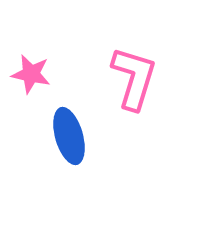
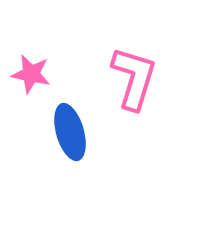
blue ellipse: moved 1 px right, 4 px up
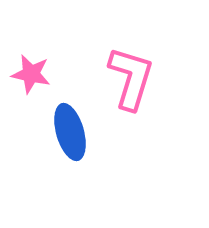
pink L-shape: moved 3 px left
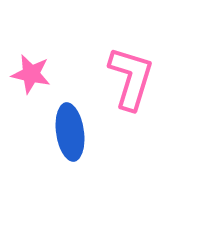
blue ellipse: rotated 8 degrees clockwise
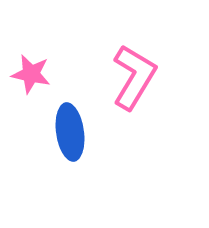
pink L-shape: moved 3 px right, 1 px up; rotated 14 degrees clockwise
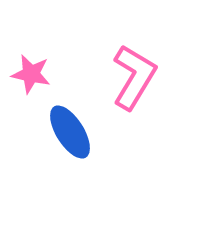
blue ellipse: rotated 24 degrees counterclockwise
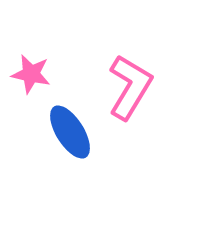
pink L-shape: moved 4 px left, 10 px down
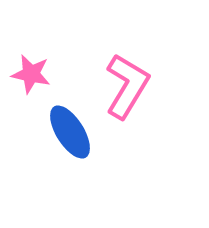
pink L-shape: moved 3 px left, 1 px up
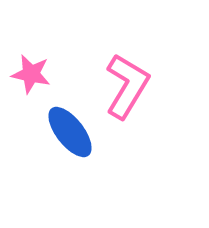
blue ellipse: rotated 6 degrees counterclockwise
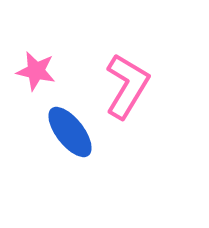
pink star: moved 5 px right, 3 px up
